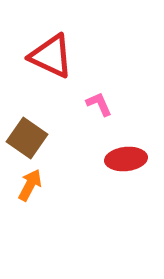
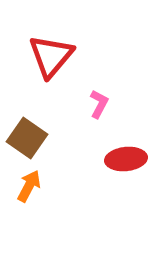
red triangle: rotated 45 degrees clockwise
pink L-shape: rotated 52 degrees clockwise
orange arrow: moved 1 px left, 1 px down
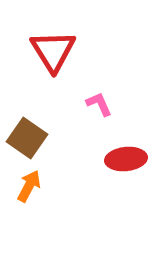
red triangle: moved 2 px right, 5 px up; rotated 12 degrees counterclockwise
pink L-shape: rotated 52 degrees counterclockwise
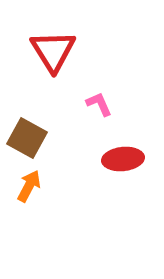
brown square: rotated 6 degrees counterclockwise
red ellipse: moved 3 px left
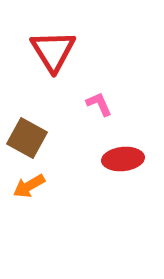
orange arrow: rotated 148 degrees counterclockwise
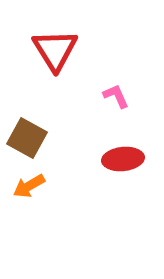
red triangle: moved 2 px right, 1 px up
pink L-shape: moved 17 px right, 8 px up
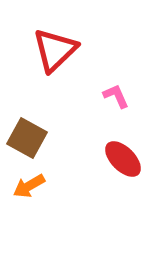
red triangle: rotated 18 degrees clockwise
red ellipse: rotated 51 degrees clockwise
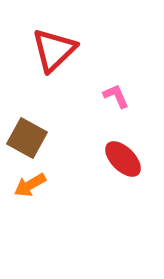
red triangle: moved 1 px left
orange arrow: moved 1 px right, 1 px up
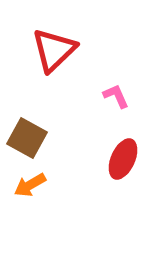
red ellipse: rotated 69 degrees clockwise
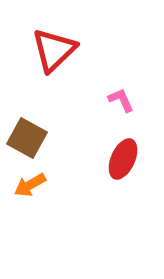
pink L-shape: moved 5 px right, 4 px down
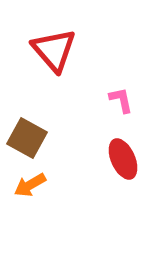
red triangle: rotated 27 degrees counterclockwise
pink L-shape: rotated 12 degrees clockwise
red ellipse: rotated 48 degrees counterclockwise
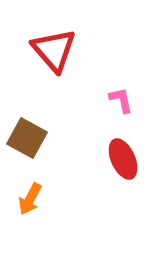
orange arrow: moved 14 px down; rotated 32 degrees counterclockwise
